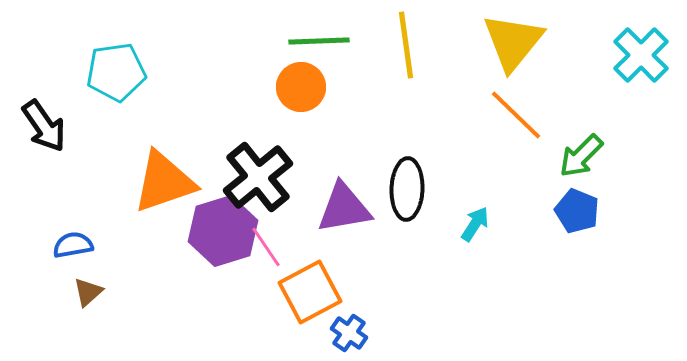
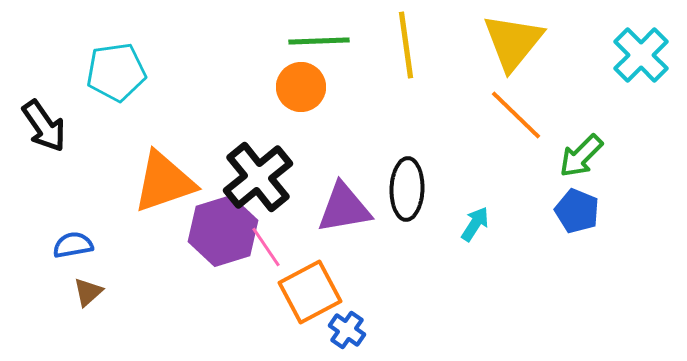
blue cross: moved 2 px left, 3 px up
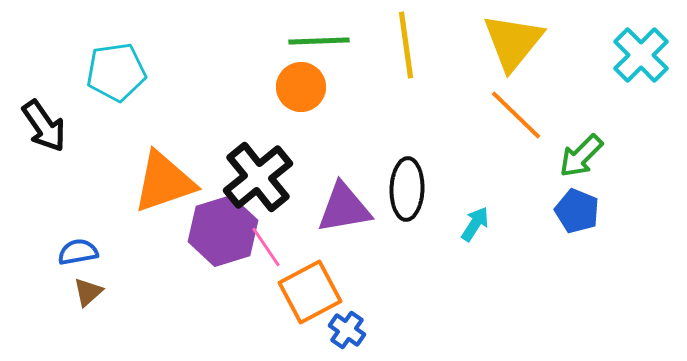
blue semicircle: moved 5 px right, 7 px down
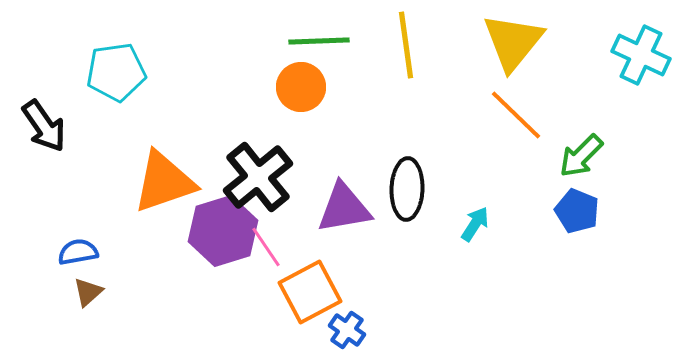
cyan cross: rotated 20 degrees counterclockwise
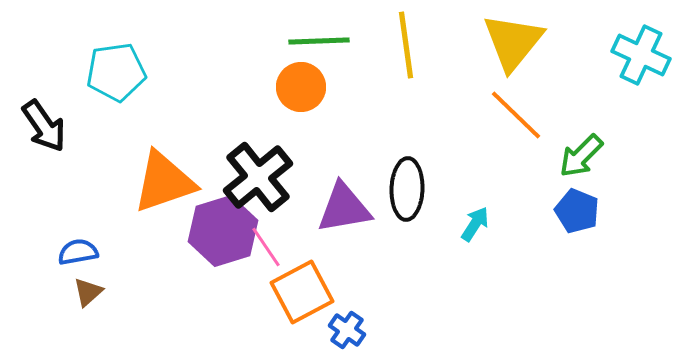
orange square: moved 8 px left
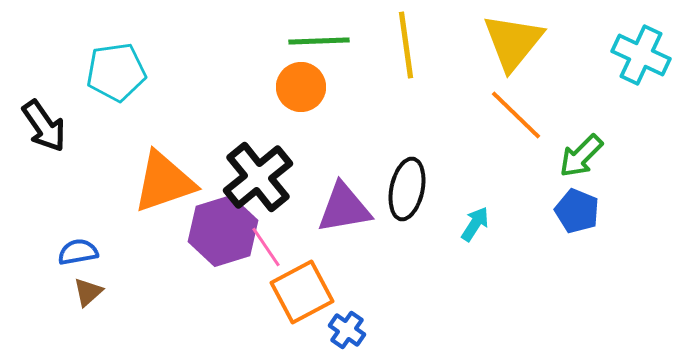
black ellipse: rotated 10 degrees clockwise
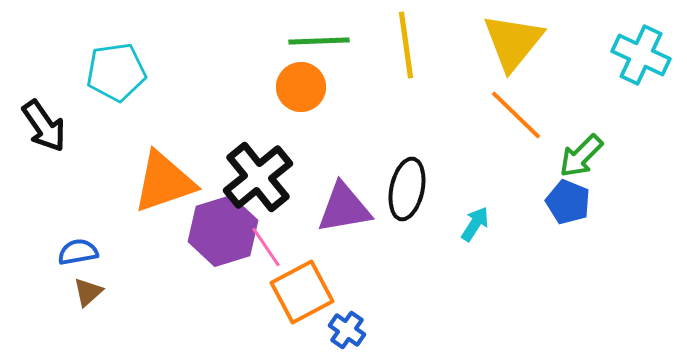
blue pentagon: moved 9 px left, 9 px up
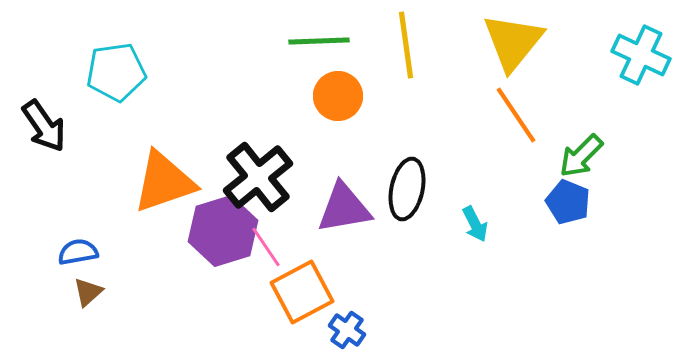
orange circle: moved 37 px right, 9 px down
orange line: rotated 12 degrees clockwise
cyan arrow: rotated 120 degrees clockwise
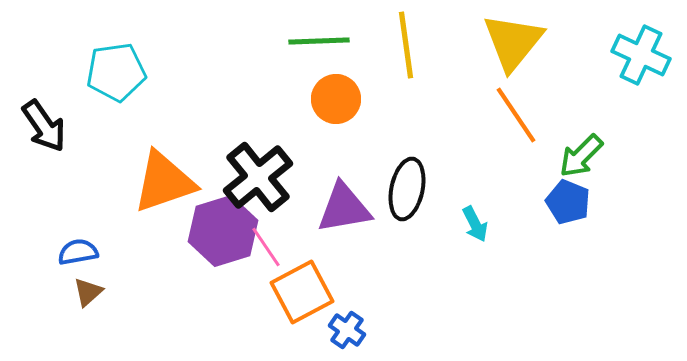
orange circle: moved 2 px left, 3 px down
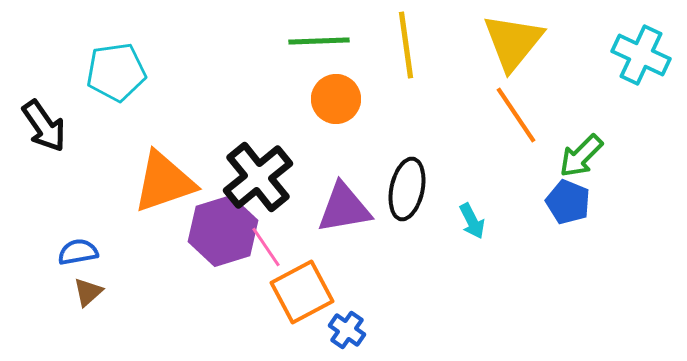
cyan arrow: moved 3 px left, 3 px up
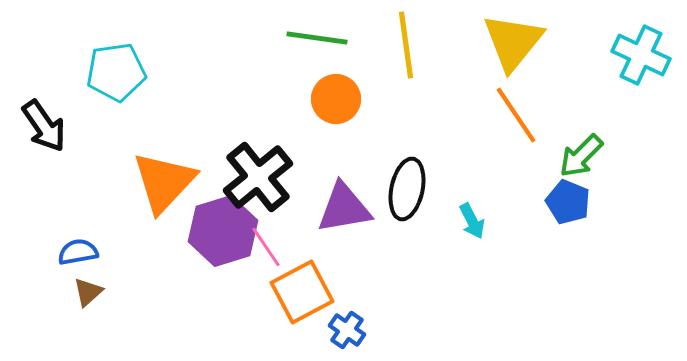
green line: moved 2 px left, 3 px up; rotated 10 degrees clockwise
orange triangle: rotated 28 degrees counterclockwise
